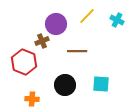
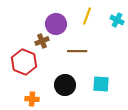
yellow line: rotated 24 degrees counterclockwise
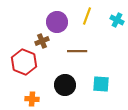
purple circle: moved 1 px right, 2 px up
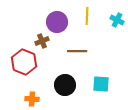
yellow line: rotated 18 degrees counterclockwise
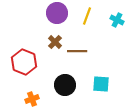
yellow line: rotated 18 degrees clockwise
purple circle: moved 9 px up
brown cross: moved 13 px right, 1 px down; rotated 24 degrees counterclockwise
orange cross: rotated 24 degrees counterclockwise
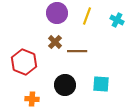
orange cross: rotated 24 degrees clockwise
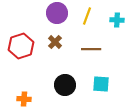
cyan cross: rotated 24 degrees counterclockwise
brown line: moved 14 px right, 2 px up
red hexagon: moved 3 px left, 16 px up; rotated 20 degrees clockwise
orange cross: moved 8 px left
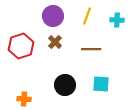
purple circle: moved 4 px left, 3 px down
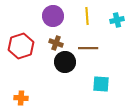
yellow line: rotated 24 degrees counterclockwise
cyan cross: rotated 16 degrees counterclockwise
brown cross: moved 1 px right, 1 px down; rotated 24 degrees counterclockwise
brown line: moved 3 px left, 1 px up
black circle: moved 23 px up
orange cross: moved 3 px left, 1 px up
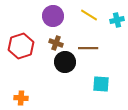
yellow line: moved 2 px right, 1 px up; rotated 54 degrees counterclockwise
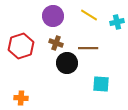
cyan cross: moved 2 px down
black circle: moved 2 px right, 1 px down
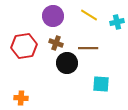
red hexagon: moved 3 px right; rotated 10 degrees clockwise
